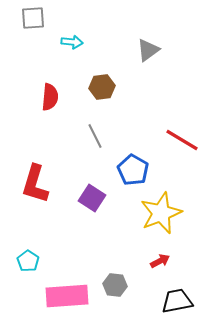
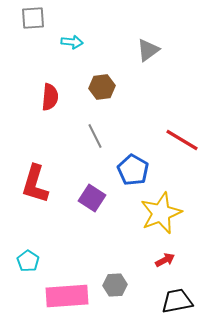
red arrow: moved 5 px right, 1 px up
gray hexagon: rotated 10 degrees counterclockwise
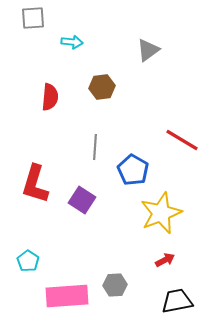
gray line: moved 11 px down; rotated 30 degrees clockwise
purple square: moved 10 px left, 2 px down
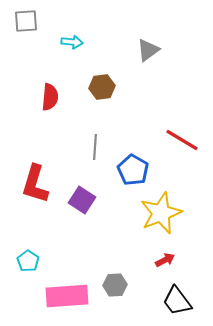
gray square: moved 7 px left, 3 px down
black trapezoid: rotated 116 degrees counterclockwise
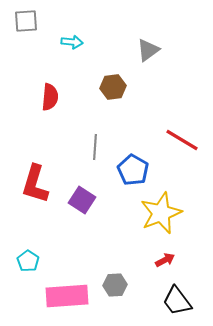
brown hexagon: moved 11 px right
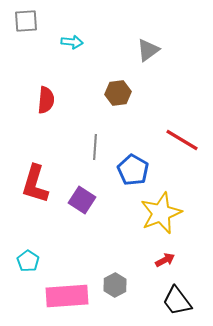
brown hexagon: moved 5 px right, 6 px down
red semicircle: moved 4 px left, 3 px down
gray hexagon: rotated 25 degrees counterclockwise
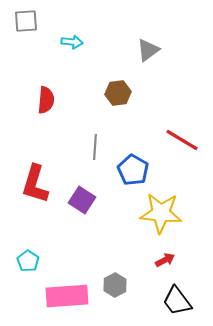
yellow star: rotated 27 degrees clockwise
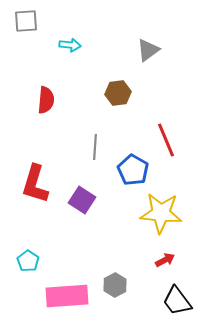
cyan arrow: moved 2 px left, 3 px down
red line: moved 16 px left; rotated 36 degrees clockwise
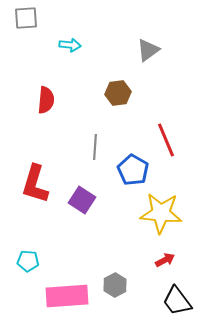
gray square: moved 3 px up
cyan pentagon: rotated 30 degrees counterclockwise
